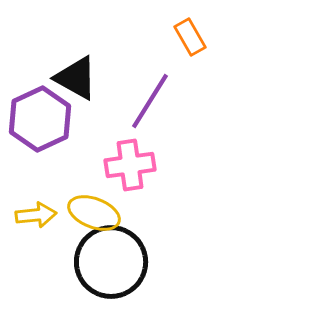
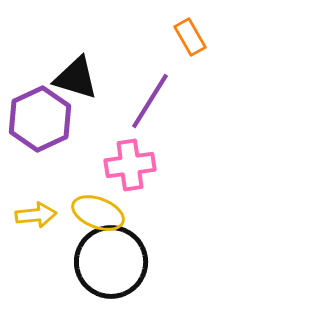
black triangle: rotated 12 degrees counterclockwise
yellow ellipse: moved 4 px right
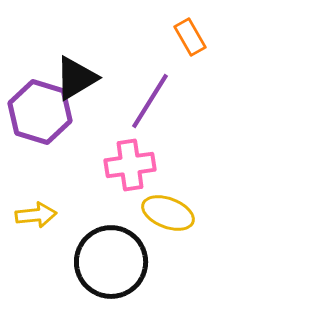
black triangle: rotated 48 degrees counterclockwise
purple hexagon: moved 7 px up; rotated 18 degrees counterclockwise
yellow ellipse: moved 70 px right
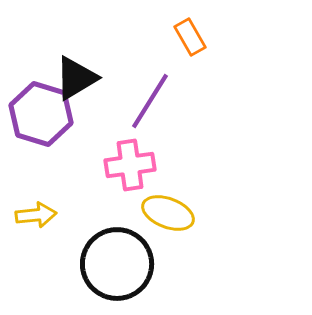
purple hexagon: moved 1 px right, 2 px down
black circle: moved 6 px right, 2 px down
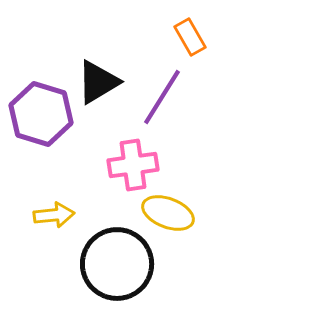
black triangle: moved 22 px right, 4 px down
purple line: moved 12 px right, 4 px up
pink cross: moved 3 px right
yellow arrow: moved 18 px right
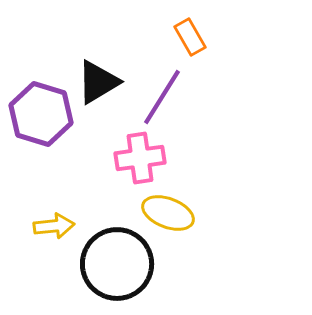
pink cross: moved 7 px right, 7 px up
yellow arrow: moved 11 px down
